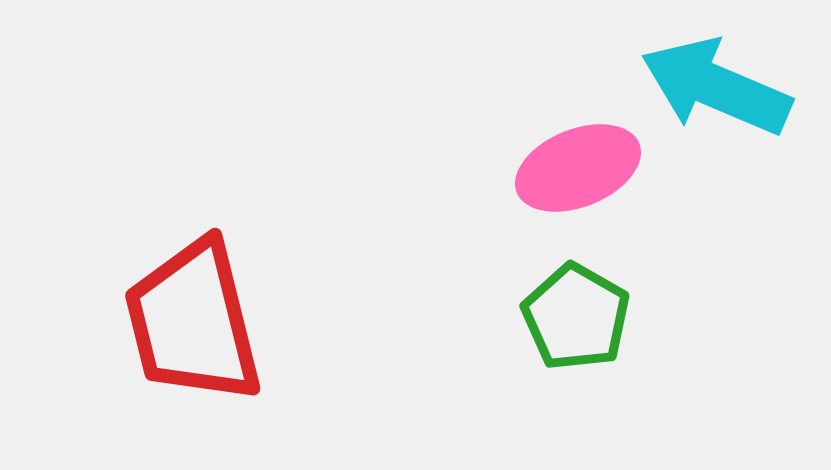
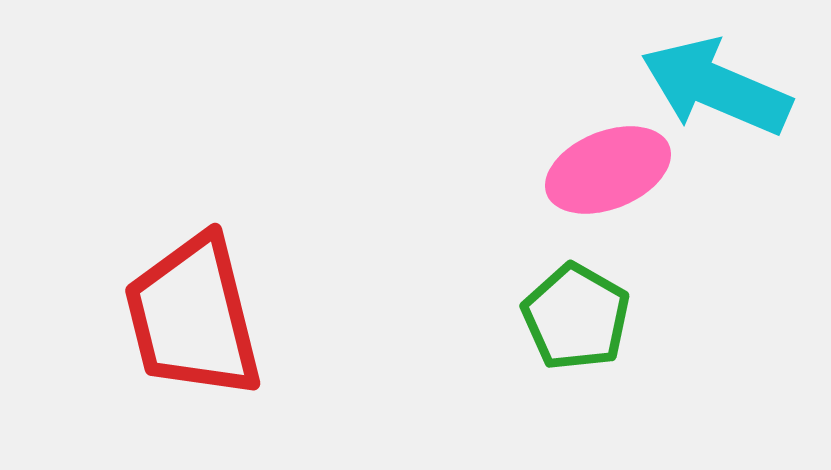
pink ellipse: moved 30 px right, 2 px down
red trapezoid: moved 5 px up
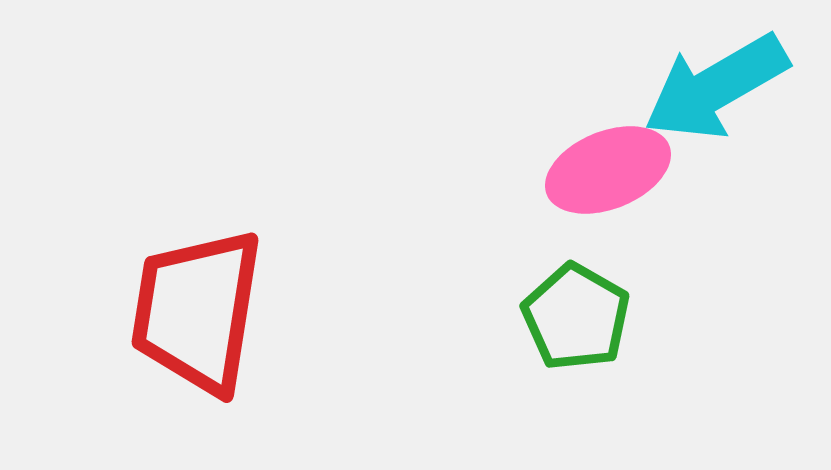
cyan arrow: rotated 53 degrees counterclockwise
red trapezoid: moved 4 px right, 6 px up; rotated 23 degrees clockwise
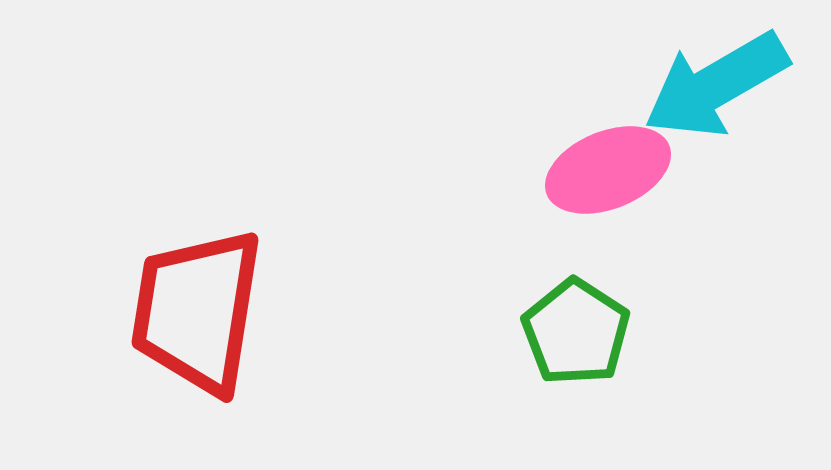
cyan arrow: moved 2 px up
green pentagon: moved 15 px down; rotated 3 degrees clockwise
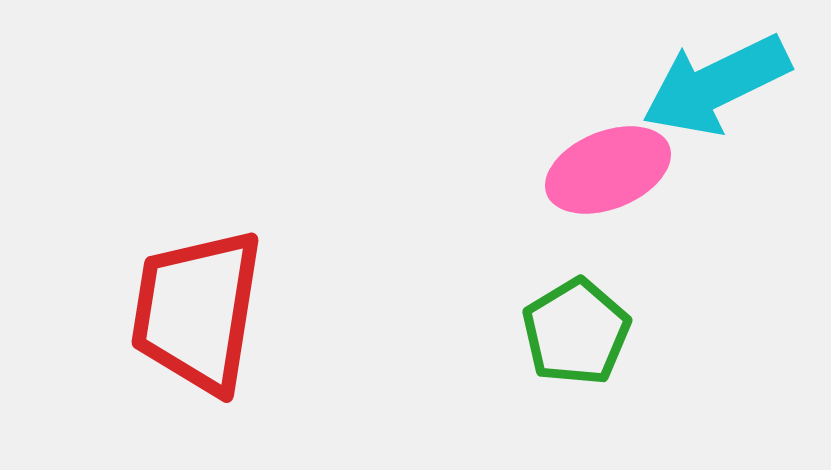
cyan arrow: rotated 4 degrees clockwise
green pentagon: rotated 8 degrees clockwise
